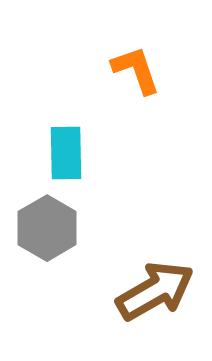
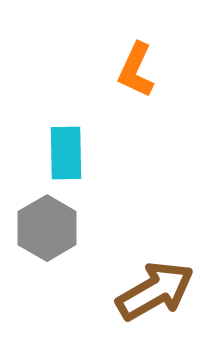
orange L-shape: rotated 136 degrees counterclockwise
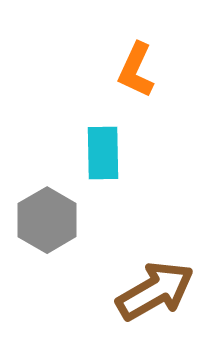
cyan rectangle: moved 37 px right
gray hexagon: moved 8 px up
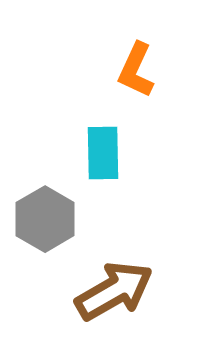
gray hexagon: moved 2 px left, 1 px up
brown arrow: moved 41 px left
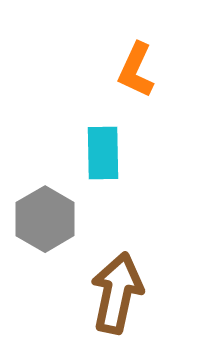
brown arrow: moved 3 px right, 2 px down; rotated 48 degrees counterclockwise
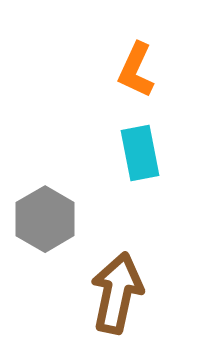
cyan rectangle: moved 37 px right; rotated 10 degrees counterclockwise
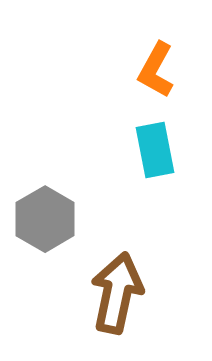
orange L-shape: moved 20 px right; rotated 4 degrees clockwise
cyan rectangle: moved 15 px right, 3 px up
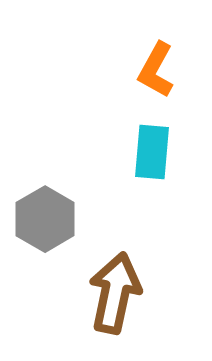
cyan rectangle: moved 3 px left, 2 px down; rotated 16 degrees clockwise
brown arrow: moved 2 px left
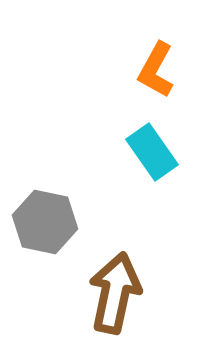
cyan rectangle: rotated 40 degrees counterclockwise
gray hexagon: moved 3 px down; rotated 18 degrees counterclockwise
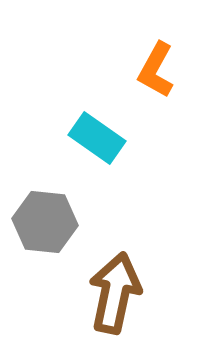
cyan rectangle: moved 55 px left, 14 px up; rotated 20 degrees counterclockwise
gray hexagon: rotated 6 degrees counterclockwise
